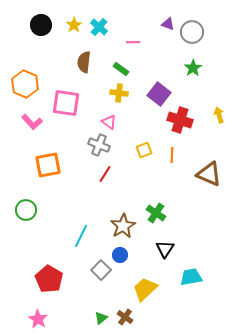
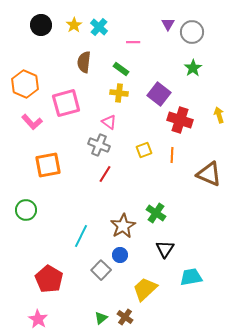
purple triangle: rotated 40 degrees clockwise
pink square: rotated 24 degrees counterclockwise
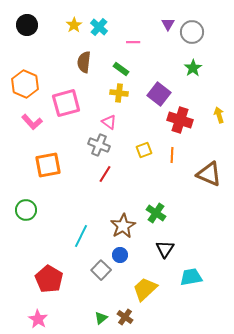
black circle: moved 14 px left
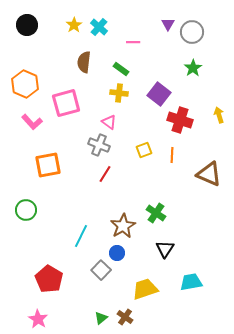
blue circle: moved 3 px left, 2 px up
cyan trapezoid: moved 5 px down
yellow trapezoid: rotated 24 degrees clockwise
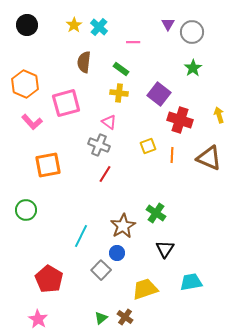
yellow square: moved 4 px right, 4 px up
brown triangle: moved 16 px up
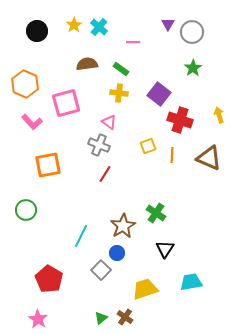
black circle: moved 10 px right, 6 px down
brown semicircle: moved 3 px right, 2 px down; rotated 75 degrees clockwise
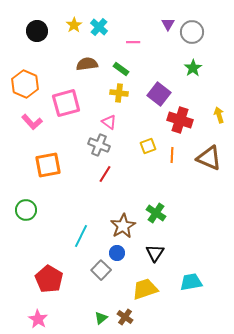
black triangle: moved 10 px left, 4 px down
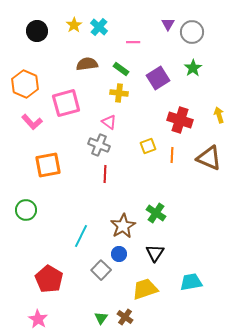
purple square: moved 1 px left, 16 px up; rotated 20 degrees clockwise
red line: rotated 30 degrees counterclockwise
blue circle: moved 2 px right, 1 px down
green triangle: rotated 16 degrees counterclockwise
